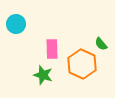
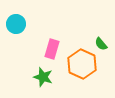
pink rectangle: rotated 18 degrees clockwise
green star: moved 2 px down
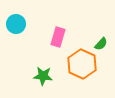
green semicircle: rotated 96 degrees counterclockwise
pink rectangle: moved 6 px right, 12 px up
green star: moved 1 px up; rotated 12 degrees counterclockwise
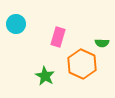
green semicircle: moved 1 px right, 1 px up; rotated 48 degrees clockwise
green star: moved 2 px right; rotated 24 degrees clockwise
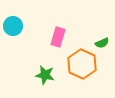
cyan circle: moved 3 px left, 2 px down
green semicircle: rotated 24 degrees counterclockwise
green star: moved 1 px up; rotated 18 degrees counterclockwise
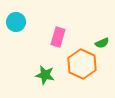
cyan circle: moved 3 px right, 4 px up
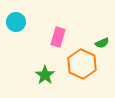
green star: rotated 24 degrees clockwise
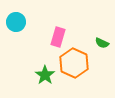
green semicircle: rotated 48 degrees clockwise
orange hexagon: moved 8 px left, 1 px up
